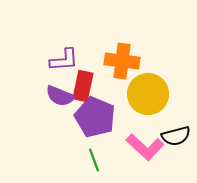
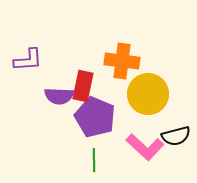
purple L-shape: moved 36 px left
purple semicircle: moved 1 px left; rotated 20 degrees counterclockwise
green line: rotated 20 degrees clockwise
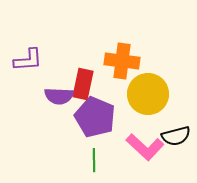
red rectangle: moved 2 px up
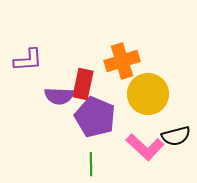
orange cross: rotated 24 degrees counterclockwise
green line: moved 3 px left, 4 px down
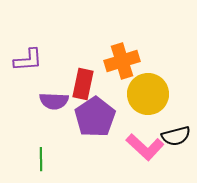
purple semicircle: moved 5 px left, 5 px down
purple pentagon: rotated 15 degrees clockwise
green line: moved 50 px left, 5 px up
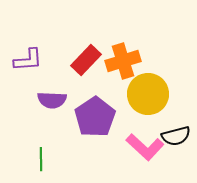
orange cross: moved 1 px right
red rectangle: moved 3 px right, 24 px up; rotated 32 degrees clockwise
purple semicircle: moved 2 px left, 1 px up
